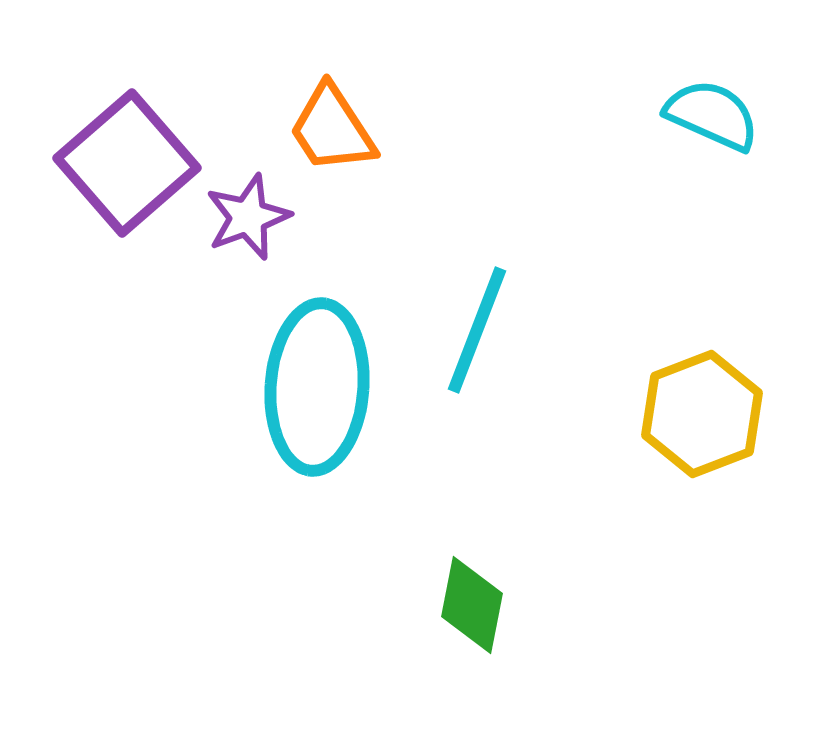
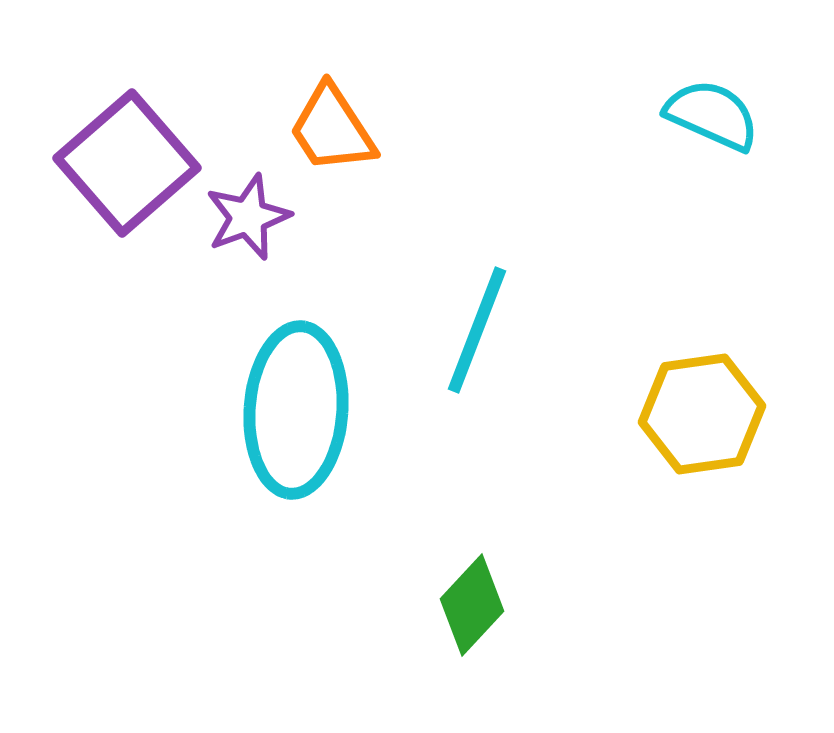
cyan ellipse: moved 21 px left, 23 px down
yellow hexagon: rotated 13 degrees clockwise
green diamond: rotated 32 degrees clockwise
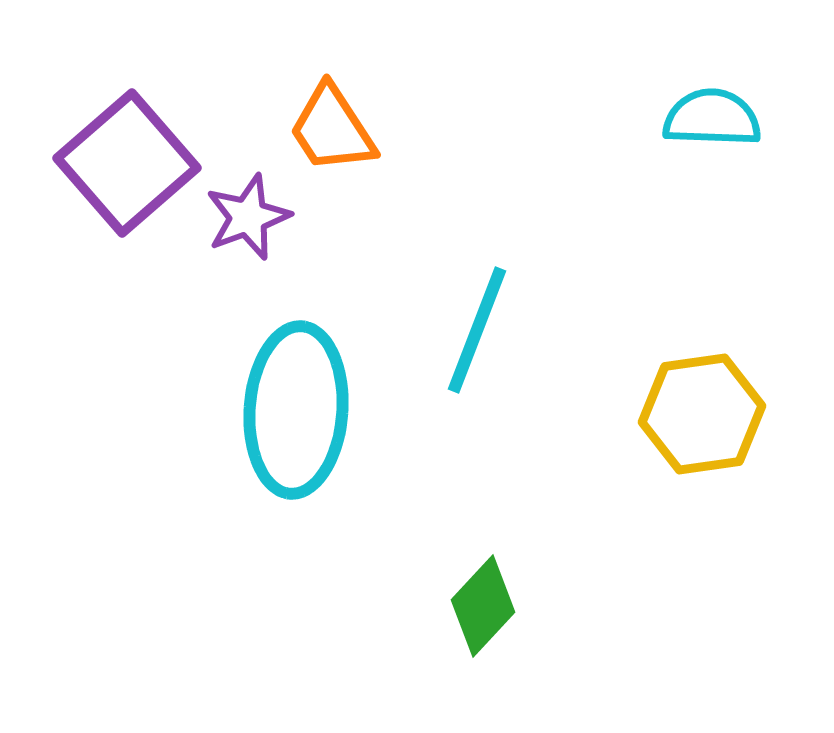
cyan semicircle: moved 3 px down; rotated 22 degrees counterclockwise
green diamond: moved 11 px right, 1 px down
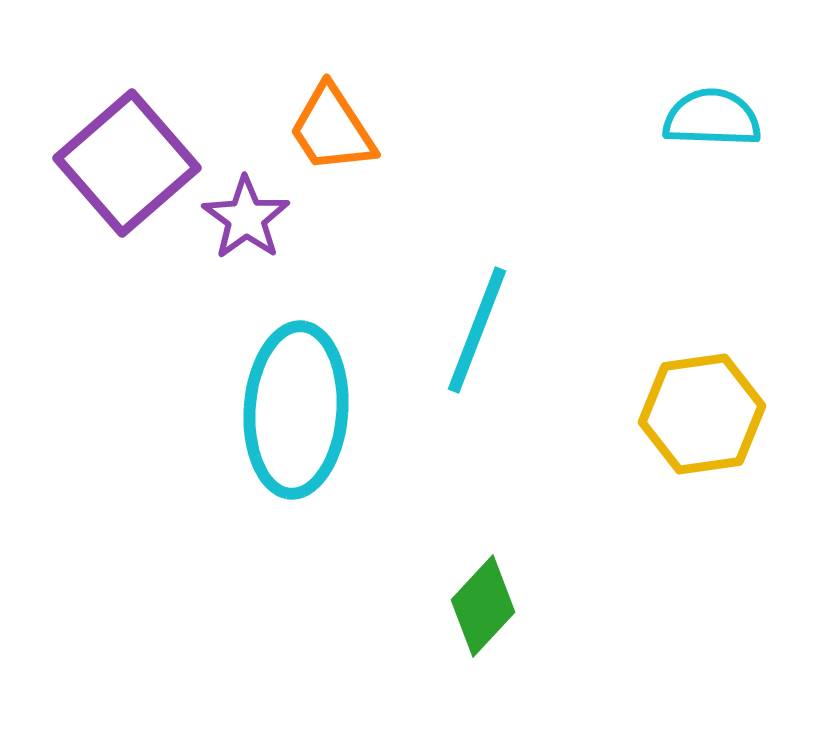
purple star: moved 2 px left, 1 px down; rotated 16 degrees counterclockwise
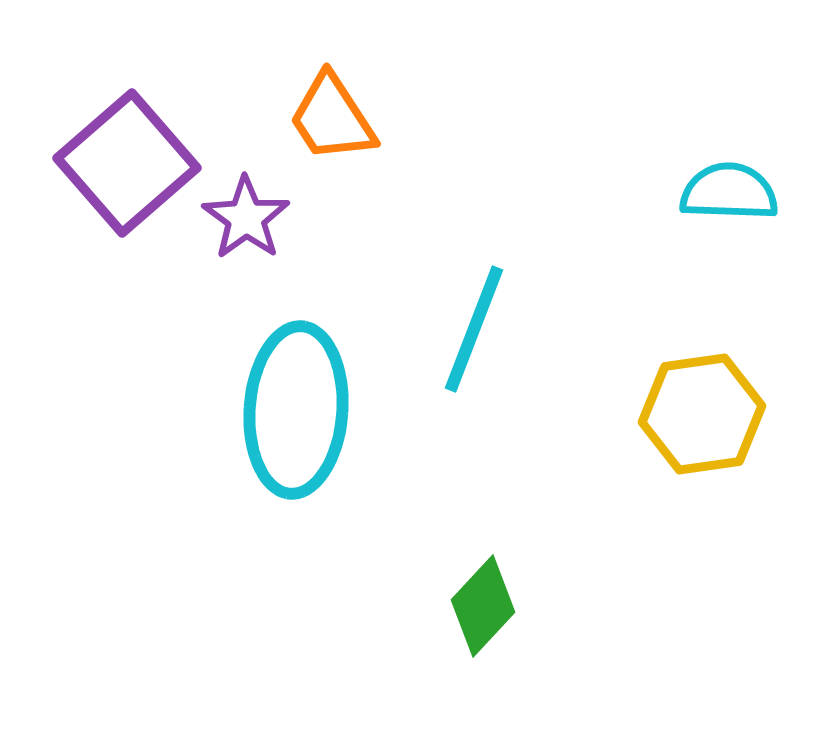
cyan semicircle: moved 17 px right, 74 px down
orange trapezoid: moved 11 px up
cyan line: moved 3 px left, 1 px up
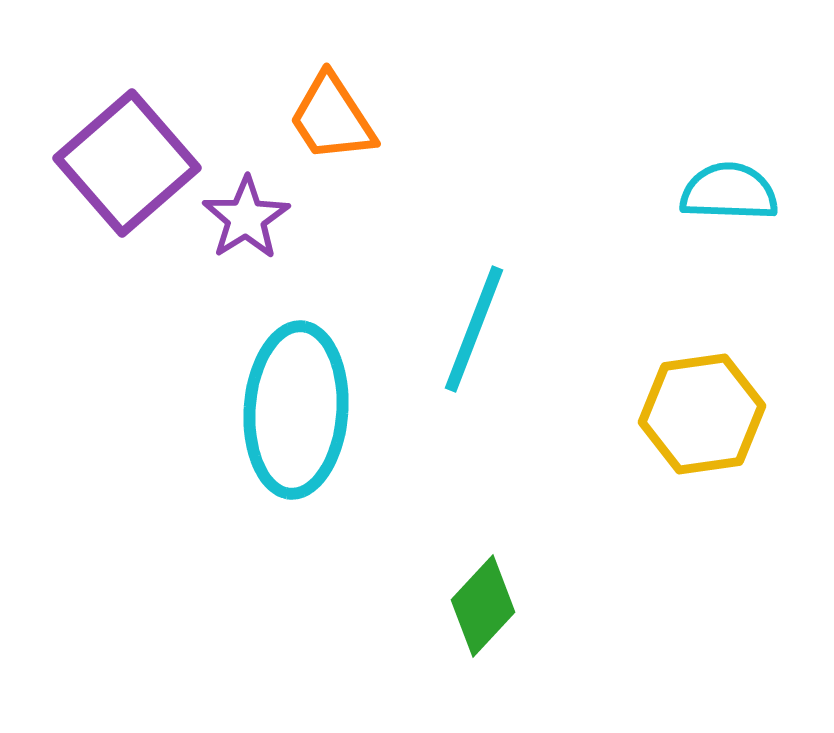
purple star: rotated 4 degrees clockwise
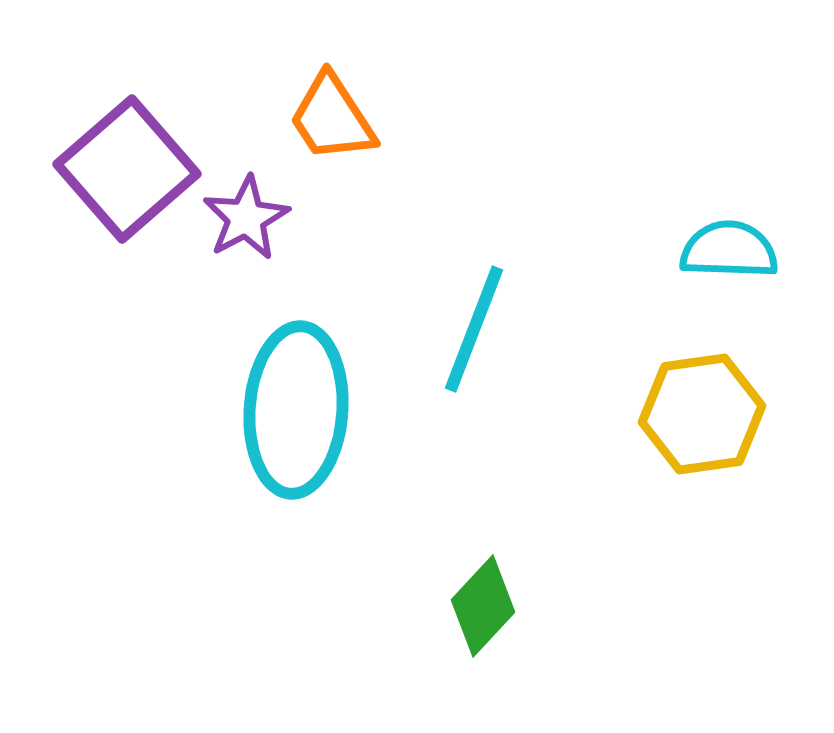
purple square: moved 6 px down
cyan semicircle: moved 58 px down
purple star: rotated 4 degrees clockwise
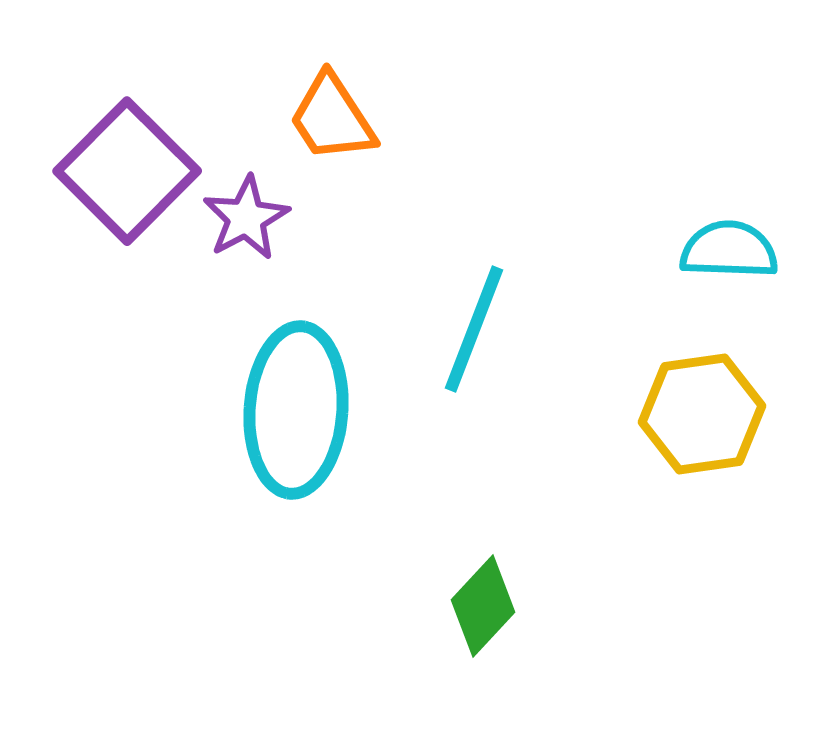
purple square: moved 2 px down; rotated 4 degrees counterclockwise
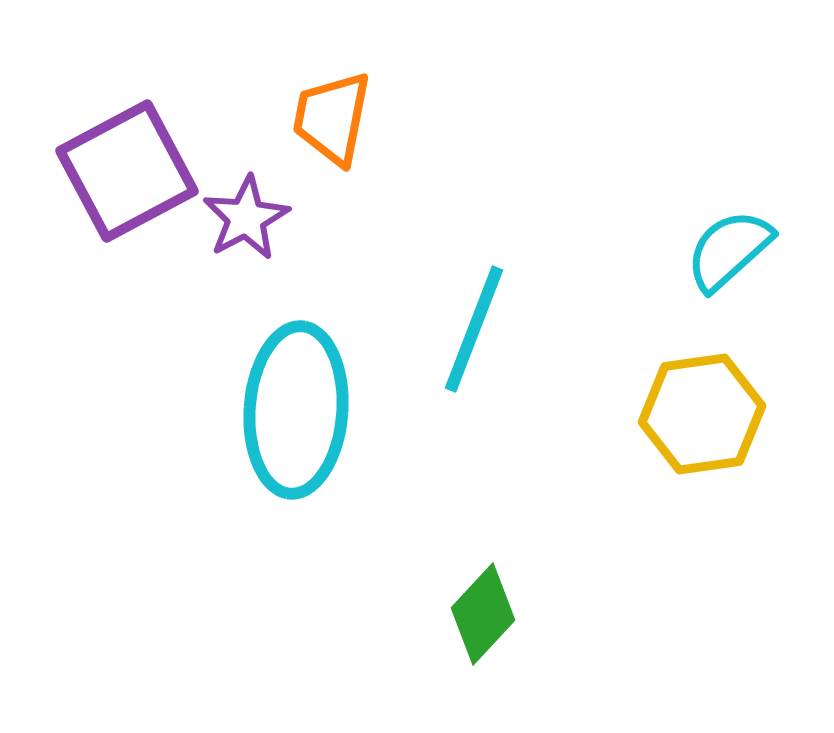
orange trapezoid: rotated 44 degrees clockwise
purple square: rotated 17 degrees clockwise
cyan semicircle: rotated 44 degrees counterclockwise
green diamond: moved 8 px down
